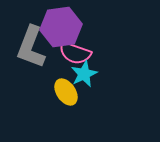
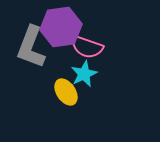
pink semicircle: moved 12 px right, 6 px up
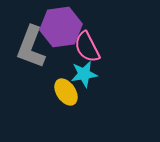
pink semicircle: rotated 44 degrees clockwise
cyan star: rotated 16 degrees clockwise
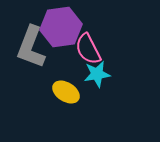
pink semicircle: moved 1 px right, 2 px down
cyan star: moved 13 px right
yellow ellipse: rotated 24 degrees counterclockwise
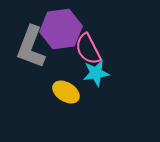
purple hexagon: moved 2 px down
cyan star: moved 1 px left, 1 px up
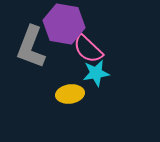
purple hexagon: moved 3 px right, 5 px up; rotated 18 degrees clockwise
pink semicircle: rotated 20 degrees counterclockwise
yellow ellipse: moved 4 px right, 2 px down; rotated 40 degrees counterclockwise
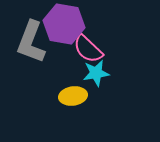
gray L-shape: moved 5 px up
yellow ellipse: moved 3 px right, 2 px down
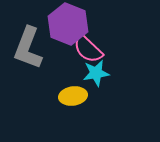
purple hexagon: moved 4 px right; rotated 12 degrees clockwise
gray L-shape: moved 3 px left, 6 px down
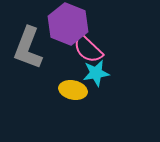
yellow ellipse: moved 6 px up; rotated 20 degrees clockwise
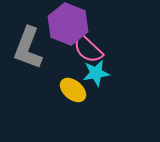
yellow ellipse: rotated 28 degrees clockwise
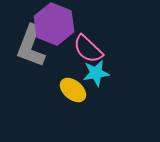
purple hexagon: moved 14 px left
gray L-shape: moved 3 px right, 2 px up
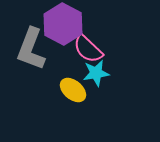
purple hexagon: moved 9 px right; rotated 6 degrees clockwise
gray L-shape: moved 3 px down
